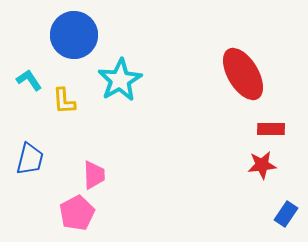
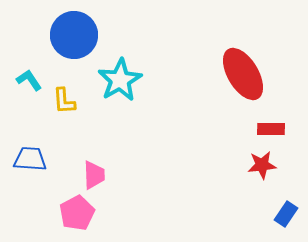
blue trapezoid: rotated 100 degrees counterclockwise
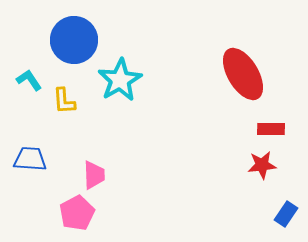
blue circle: moved 5 px down
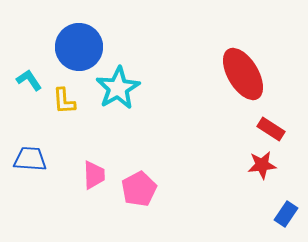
blue circle: moved 5 px right, 7 px down
cyan star: moved 2 px left, 8 px down
red rectangle: rotated 32 degrees clockwise
pink pentagon: moved 62 px right, 24 px up
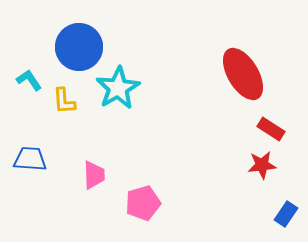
pink pentagon: moved 4 px right, 14 px down; rotated 12 degrees clockwise
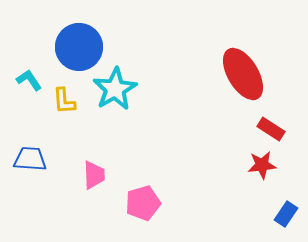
cyan star: moved 3 px left, 1 px down
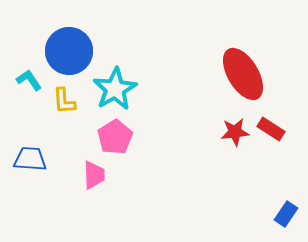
blue circle: moved 10 px left, 4 px down
red star: moved 27 px left, 33 px up
pink pentagon: moved 28 px left, 66 px up; rotated 16 degrees counterclockwise
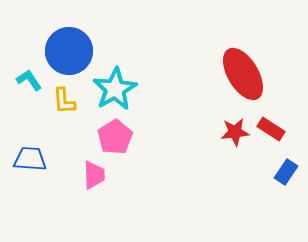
blue rectangle: moved 42 px up
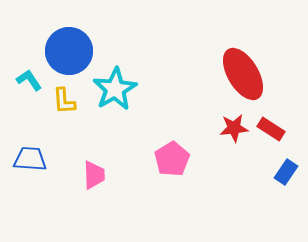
red star: moved 1 px left, 4 px up
pink pentagon: moved 57 px right, 22 px down
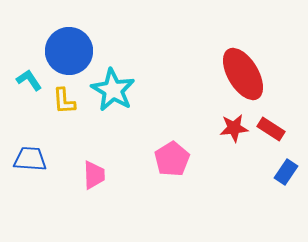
cyan star: moved 2 px left, 1 px down; rotated 12 degrees counterclockwise
